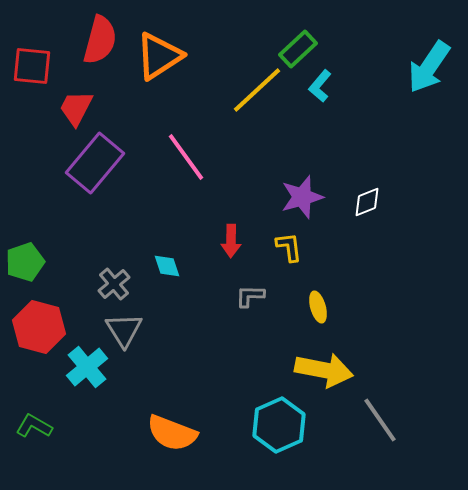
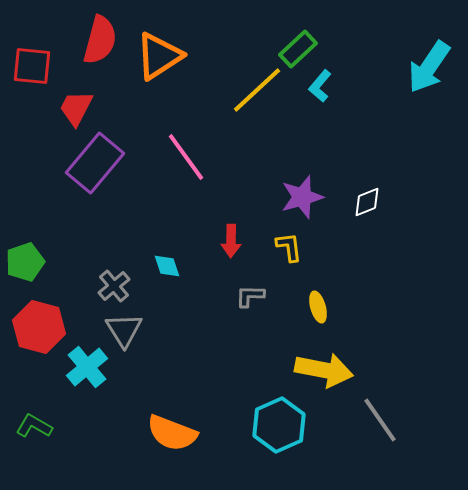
gray cross: moved 2 px down
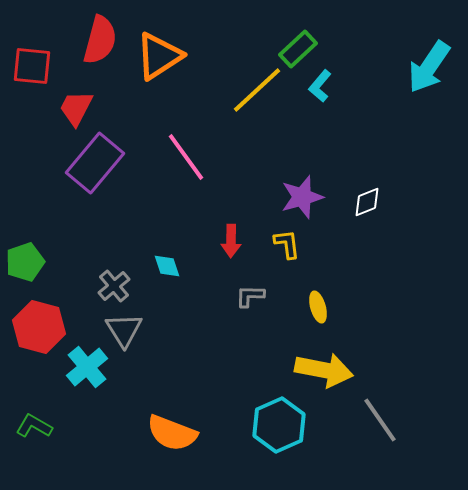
yellow L-shape: moved 2 px left, 3 px up
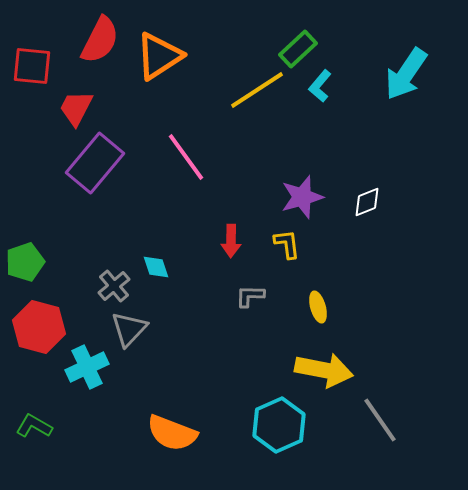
red semicircle: rotated 12 degrees clockwise
cyan arrow: moved 23 px left, 7 px down
yellow line: rotated 10 degrees clockwise
cyan diamond: moved 11 px left, 1 px down
gray triangle: moved 5 px right, 1 px up; rotated 15 degrees clockwise
cyan cross: rotated 15 degrees clockwise
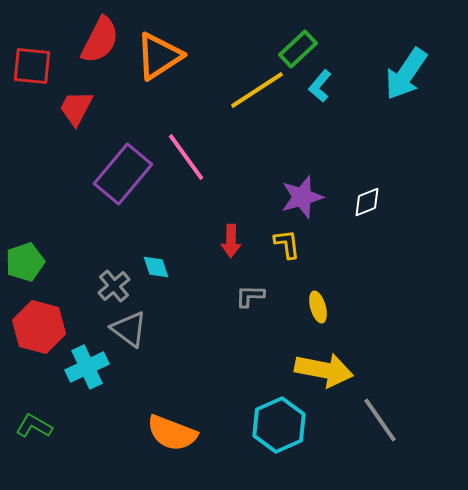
purple rectangle: moved 28 px right, 11 px down
gray triangle: rotated 36 degrees counterclockwise
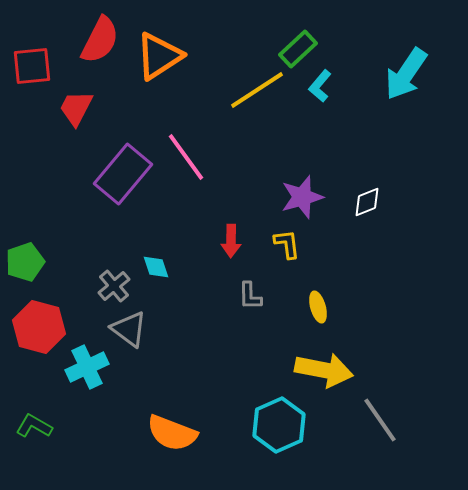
red square: rotated 12 degrees counterclockwise
gray L-shape: rotated 92 degrees counterclockwise
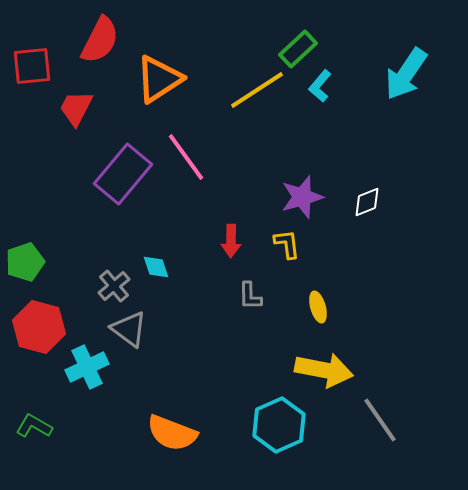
orange triangle: moved 23 px down
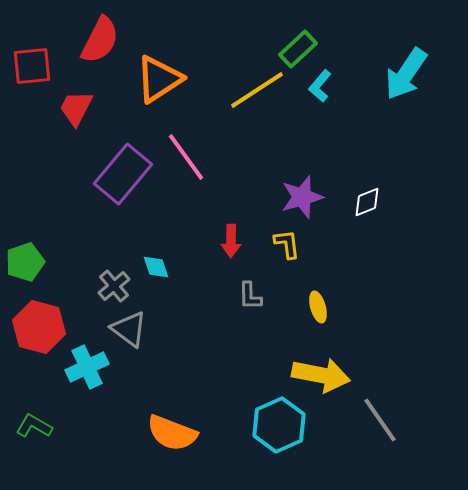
yellow arrow: moved 3 px left, 5 px down
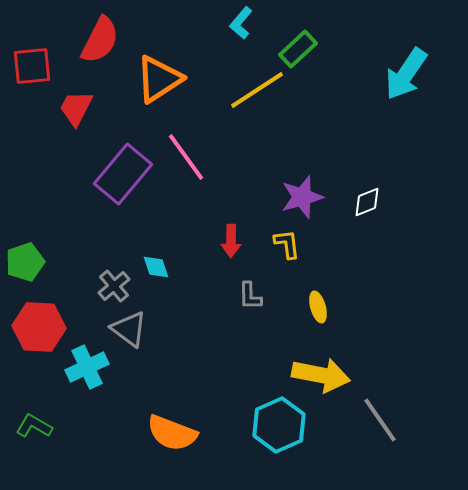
cyan L-shape: moved 79 px left, 63 px up
red hexagon: rotated 12 degrees counterclockwise
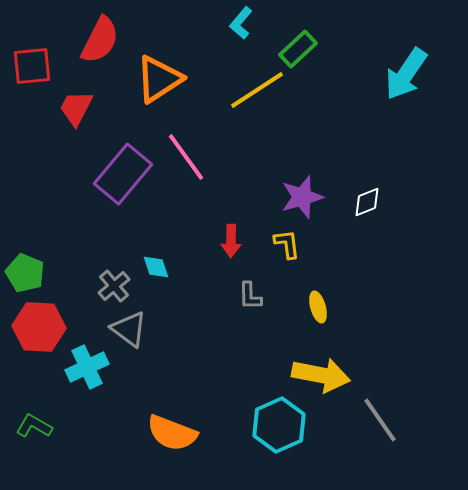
green pentagon: moved 11 px down; rotated 30 degrees counterclockwise
